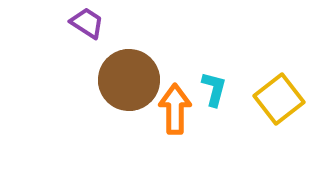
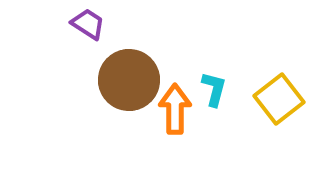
purple trapezoid: moved 1 px right, 1 px down
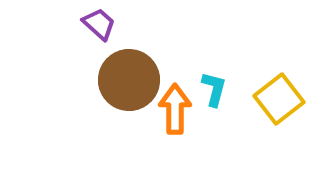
purple trapezoid: moved 11 px right; rotated 9 degrees clockwise
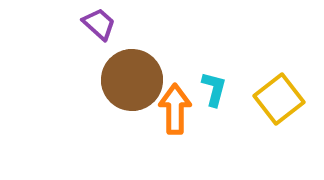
brown circle: moved 3 px right
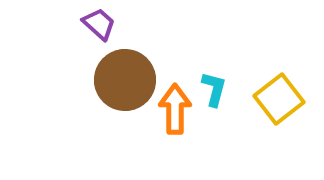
brown circle: moved 7 px left
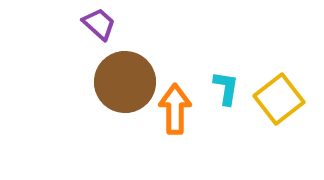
brown circle: moved 2 px down
cyan L-shape: moved 12 px right, 1 px up; rotated 6 degrees counterclockwise
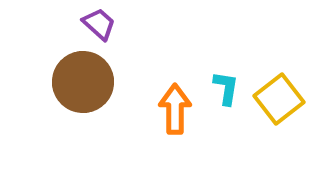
brown circle: moved 42 px left
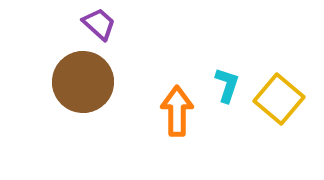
cyan L-shape: moved 1 px right, 3 px up; rotated 9 degrees clockwise
yellow square: rotated 12 degrees counterclockwise
orange arrow: moved 2 px right, 2 px down
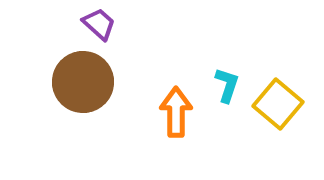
yellow square: moved 1 px left, 5 px down
orange arrow: moved 1 px left, 1 px down
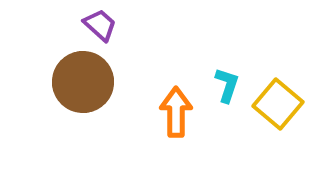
purple trapezoid: moved 1 px right, 1 px down
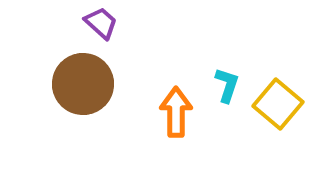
purple trapezoid: moved 1 px right, 2 px up
brown circle: moved 2 px down
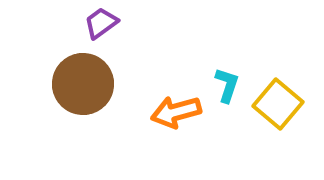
purple trapezoid: rotated 78 degrees counterclockwise
orange arrow: rotated 105 degrees counterclockwise
